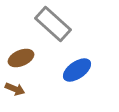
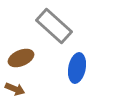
gray rectangle: moved 1 px right, 2 px down
blue ellipse: moved 2 px up; rotated 44 degrees counterclockwise
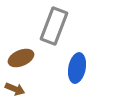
gray rectangle: rotated 69 degrees clockwise
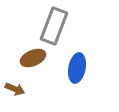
brown ellipse: moved 12 px right
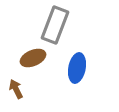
gray rectangle: moved 1 px right, 1 px up
brown arrow: moved 1 px right; rotated 138 degrees counterclockwise
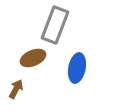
brown arrow: rotated 54 degrees clockwise
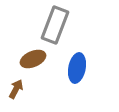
brown ellipse: moved 1 px down
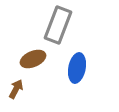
gray rectangle: moved 3 px right
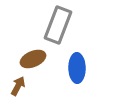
blue ellipse: rotated 12 degrees counterclockwise
brown arrow: moved 2 px right, 3 px up
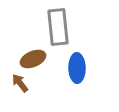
gray rectangle: moved 2 px down; rotated 27 degrees counterclockwise
brown arrow: moved 2 px right, 3 px up; rotated 66 degrees counterclockwise
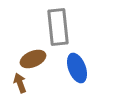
blue ellipse: rotated 20 degrees counterclockwise
brown arrow: rotated 18 degrees clockwise
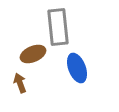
brown ellipse: moved 5 px up
